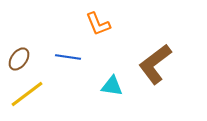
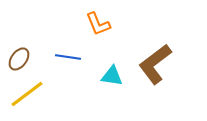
cyan triangle: moved 10 px up
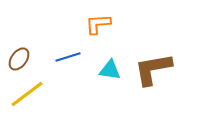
orange L-shape: rotated 108 degrees clockwise
blue line: rotated 25 degrees counterclockwise
brown L-shape: moved 2 px left, 5 px down; rotated 27 degrees clockwise
cyan triangle: moved 2 px left, 6 px up
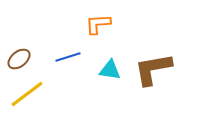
brown ellipse: rotated 15 degrees clockwise
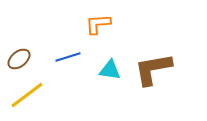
yellow line: moved 1 px down
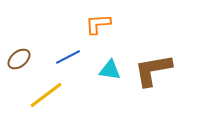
blue line: rotated 10 degrees counterclockwise
brown L-shape: moved 1 px down
yellow line: moved 19 px right
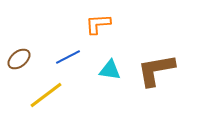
brown L-shape: moved 3 px right
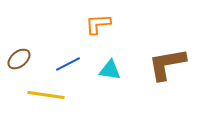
blue line: moved 7 px down
brown L-shape: moved 11 px right, 6 px up
yellow line: rotated 45 degrees clockwise
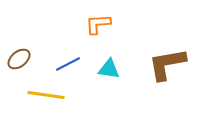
cyan triangle: moved 1 px left, 1 px up
